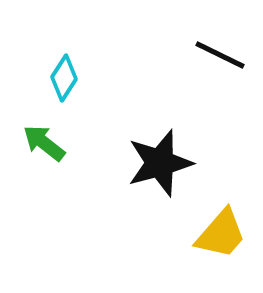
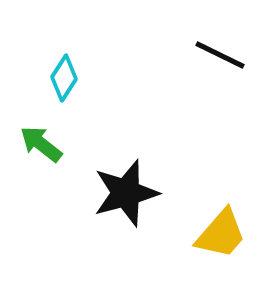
green arrow: moved 3 px left, 1 px down
black star: moved 34 px left, 30 px down
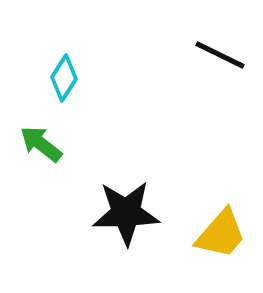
black star: moved 20 px down; rotated 14 degrees clockwise
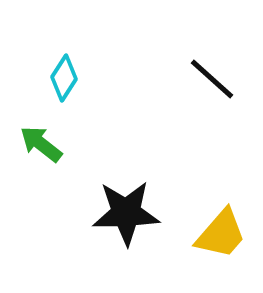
black line: moved 8 px left, 24 px down; rotated 16 degrees clockwise
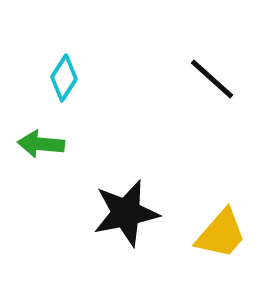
green arrow: rotated 33 degrees counterclockwise
black star: rotated 10 degrees counterclockwise
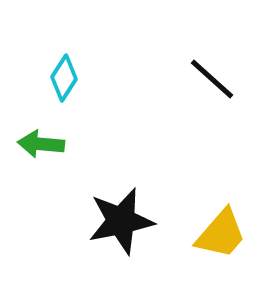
black star: moved 5 px left, 8 px down
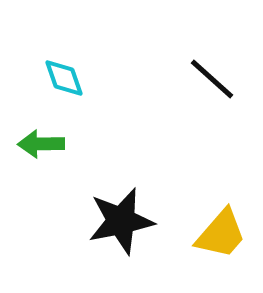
cyan diamond: rotated 51 degrees counterclockwise
green arrow: rotated 6 degrees counterclockwise
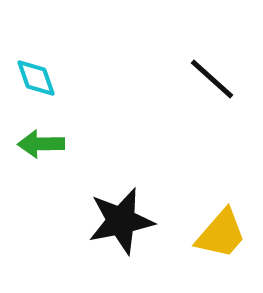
cyan diamond: moved 28 px left
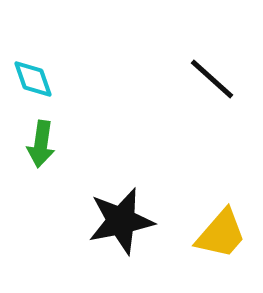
cyan diamond: moved 3 px left, 1 px down
green arrow: rotated 81 degrees counterclockwise
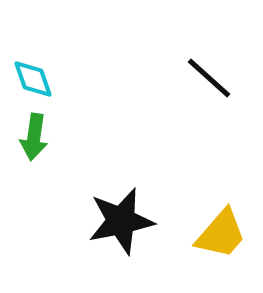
black line: moved 3 px left, 1 px up
green arrow: moved 7 px left, 7 px up
